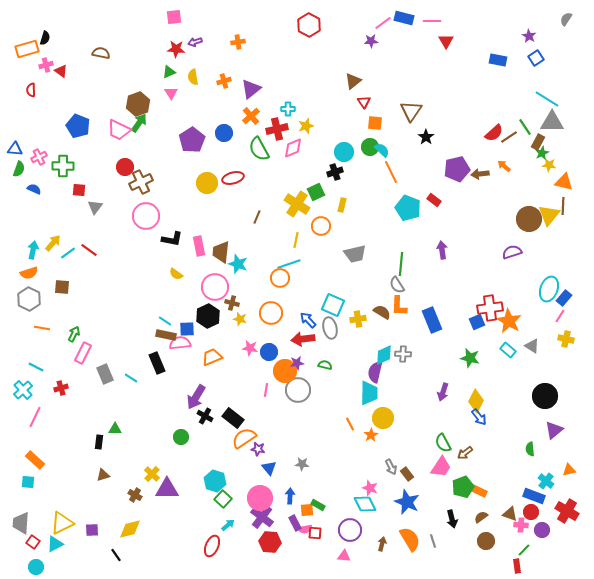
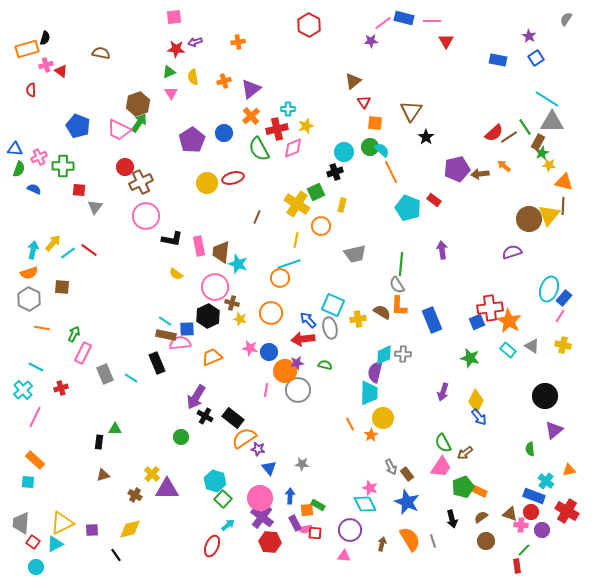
yellow cross at (566, 339): moved 3 px left, 6 px down
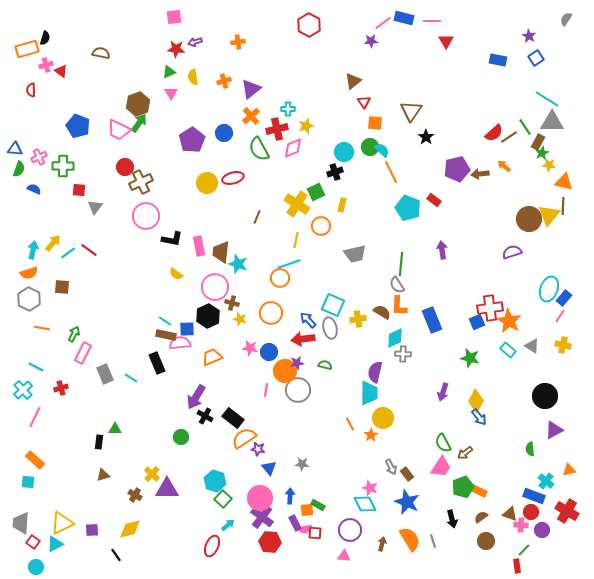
cyan diamond at (384, 355): moved 11 px right, 17 px up
purple triangle at (554, 430): rotated 12 degrees clockwise
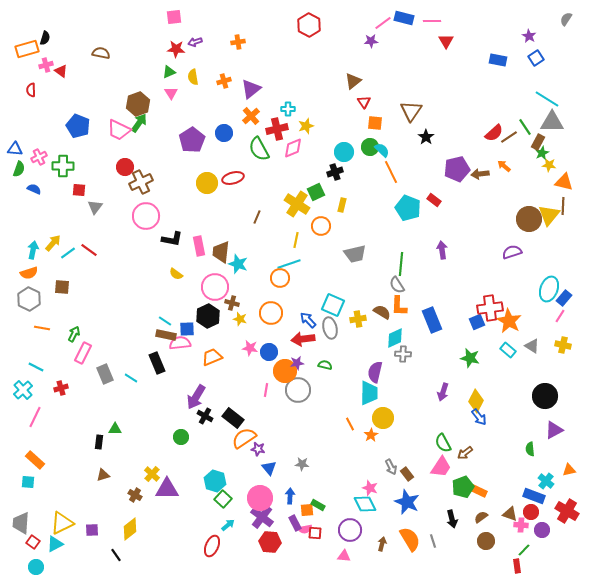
yellow diamond at (130, 529): rotated 25 degrees counterclockwise
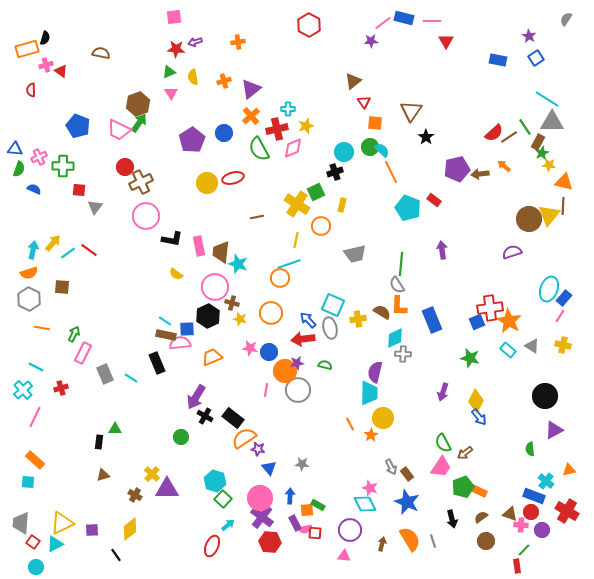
brown line at (257, 217): rotated 56 degrees clockwise
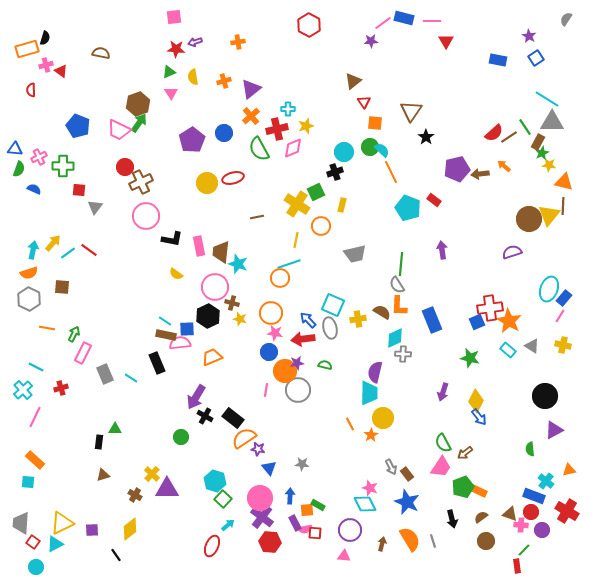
orange line at (42, 328): moved 5 px right
pink star at (250, 348): moved 25 px right, 15 px up
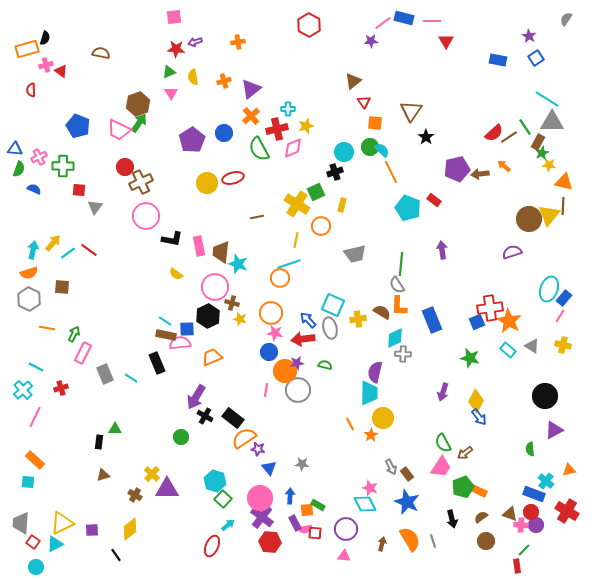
blue rectangle at (534, 496): moved 2 px up
purple circle at (350, 530): moved 4 px left, 1 px up
purple circle at (542, 530): moved 6 px left, 5 px up
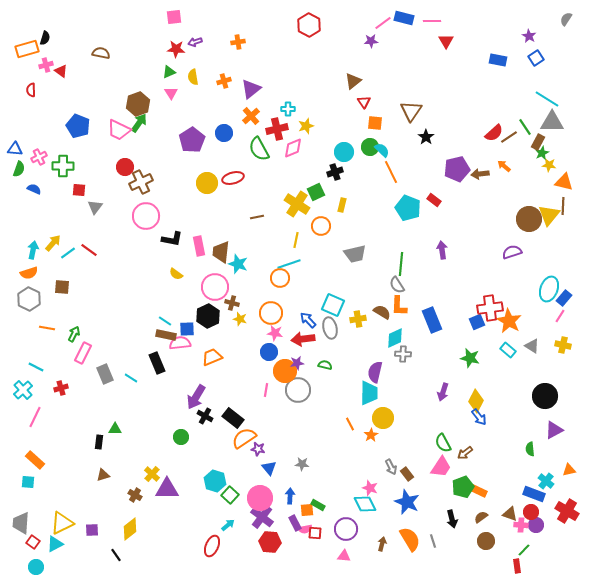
green square at (223, 499): moved 7 px right, 4 px up
